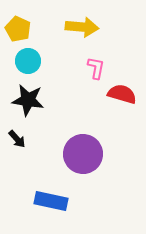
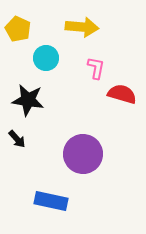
cyan circle: moved 18 px right, 3 px up
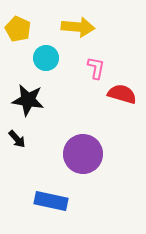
yellow arrow: moved 4 px left
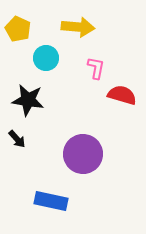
red semicircle: moved 1 px down
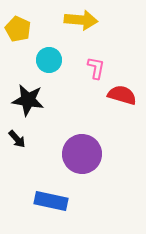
yellow arrow: moved 3 px right, 7 px up
cyan circle: moved 3 px right, 2 px down
purple circle: moved 1 px left
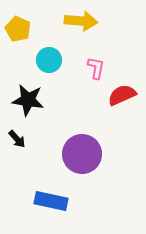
yellow arrow: moved 1 px down
red semicircle: rotated 40 degrees counterclockwise
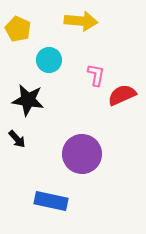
pink L-shape: moved 7 px down
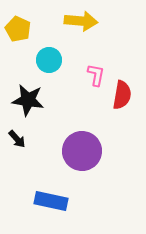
red semicircle: rotated 124 degrees clockwise
purple circle: moved 3 px up
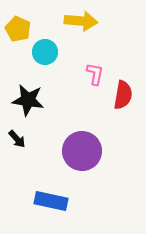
cyan circle: moved 4 px left, 8 px up
pink L-shape: moved 1 px left, 1 px up
red semicircle: moved 1 px right
